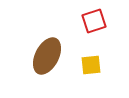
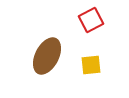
red square: moved 3 px left, 1 px up; rotated 10 degrees counterclockwise
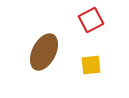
brown ellipse: moved 3 px left, 4 px up
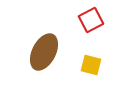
yellow square: rotated 20 degrees clockwise
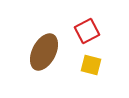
red square: moved 4 px left, 11 px down
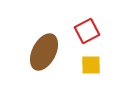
yellow square: rotated 15 degrees counterclockwise
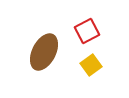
yellow square: rotated 35 degrees counterclockwise
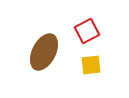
yellow square: rotated 30 degrees clockwise
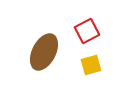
yellow square: rotated 10 degrees counterclockwise
